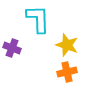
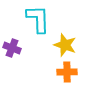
yellow star: moved 2 px left
orange cross: rotated 12 degrees clockwise
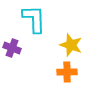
cyan L-shape: moved 4 px left
yellow star: moved 6 px right
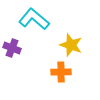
cyan L-shape: rotated 48 degrees counterclockwise
orange cross: moved 6 px left
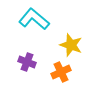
purple cross: moved 15 px right, 14 px down
orange cross: rotated 24 degrees counterclockwise
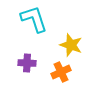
cyan L-shape: rotated 32 degrees clockwise
purple cross: moved 1 px down; rotated 18 degrees counterclockwise
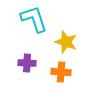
yellow star: moved 5 px left, 3 px up
orange cross: rotated 30 degrees clockwise
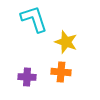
purple cross: moved 14 px down
